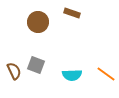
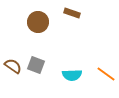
brown semicircle: moved 1 px left, 5 px up; rotated 30 degrees counterclockwise
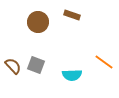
brown rectangle: moved 2 px down
brown semicircle: rotated 12 degrees clockwise
orange line: moved 2 px left, 12 px up
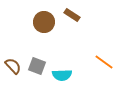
brown rectangle: rotated 14 degrees clockwise
brown circle: moved 6 px right
gray square: moved 1 px right, 1 px down
cyan semicircle: moved 10 px left
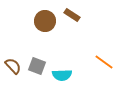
brown circle: moved 1 px right, 1 px up
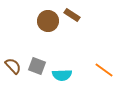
brown circle: moved 3 px right
orange line: moved 8 px down
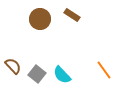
brown circle: moved 8 px left, 2 px up
gray square: moved 8 px down; rotated 18 degrees clockwise
orange line: rotated 18 degrees clockwise
cyan semicircle: rotated 48 degrees clockwise
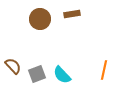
brown rectangle: moved 1 px up; rotated 42 degrees counterclockwise
orange line: rotated 48 degrees clockwise
gray square: rotated 30 degrees clockwise
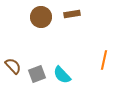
brown circle: moved 1 px right, 2 px up
orange line: moved 10 px up
